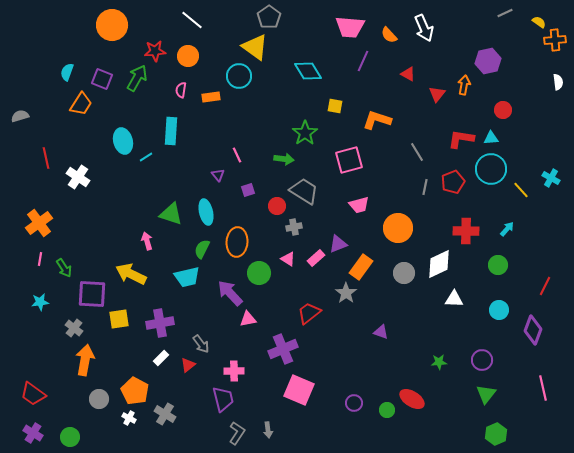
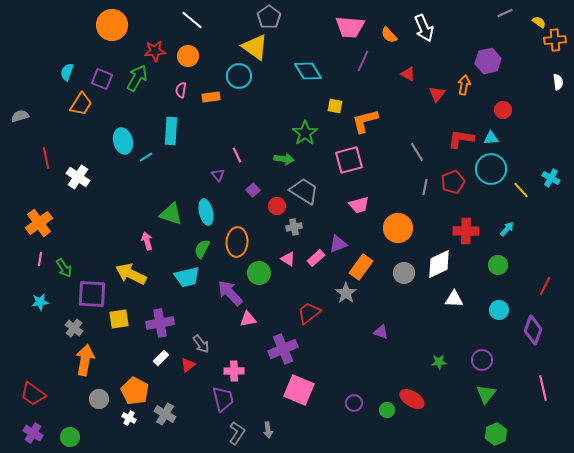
orange L-shape at (377, 120): moved 12 px left, 1 px down; rotated 32 degrees counterclockwise
purple square at (248, 190): moved 5 px right; rotated 24 degrees counterclockwise
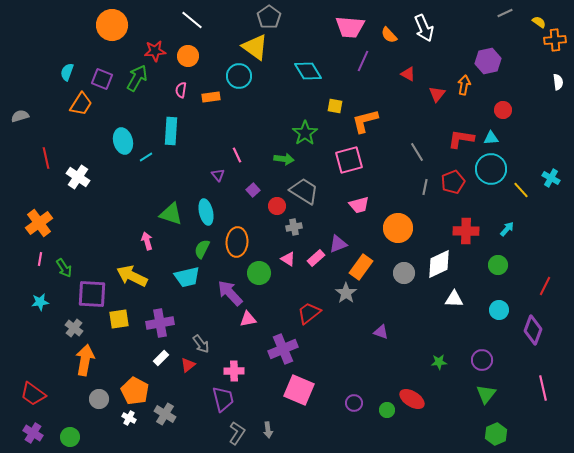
yellow arrow at (131, 274): moved 1 px right, 2 px down
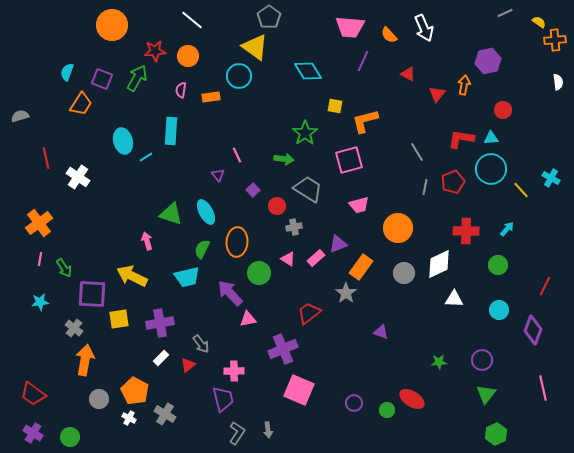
gray trapezoid at (304, 191): moved 4 px right, 2 px up
cyan ellipse at (206, 212): rotated 15 degrees counterclockwise
